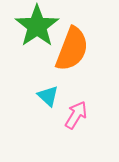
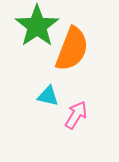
cyan triangle: rotated 30 degrees counterclockwise
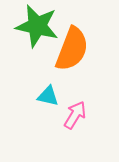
green star: rotated 24 degrees counterclockwise
pink arrow: moved 1 px left
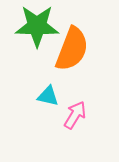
green star: rotated 12 degrees counterclockwise
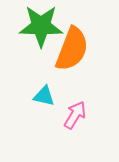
green star: moved 4 px right
cyan triangle: moved 4 px left
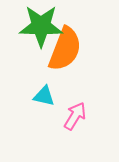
orange semicircle: moved 7 px left
pink arrow: moved 1 px down
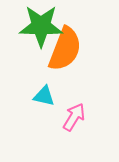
pink arrow: moved 1 px left, 1 px down
